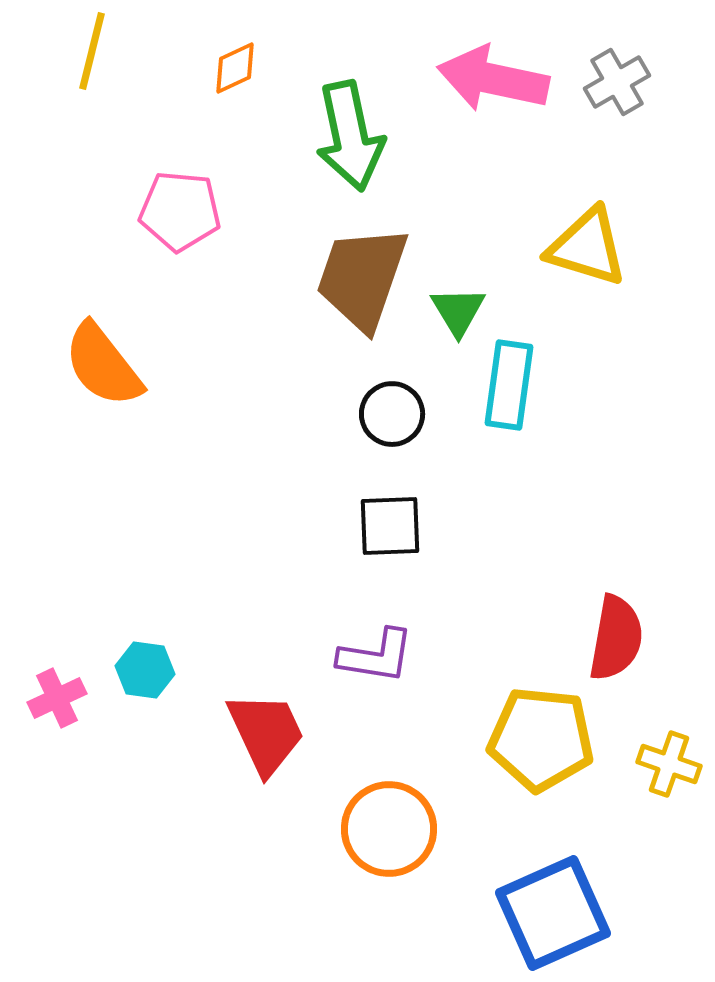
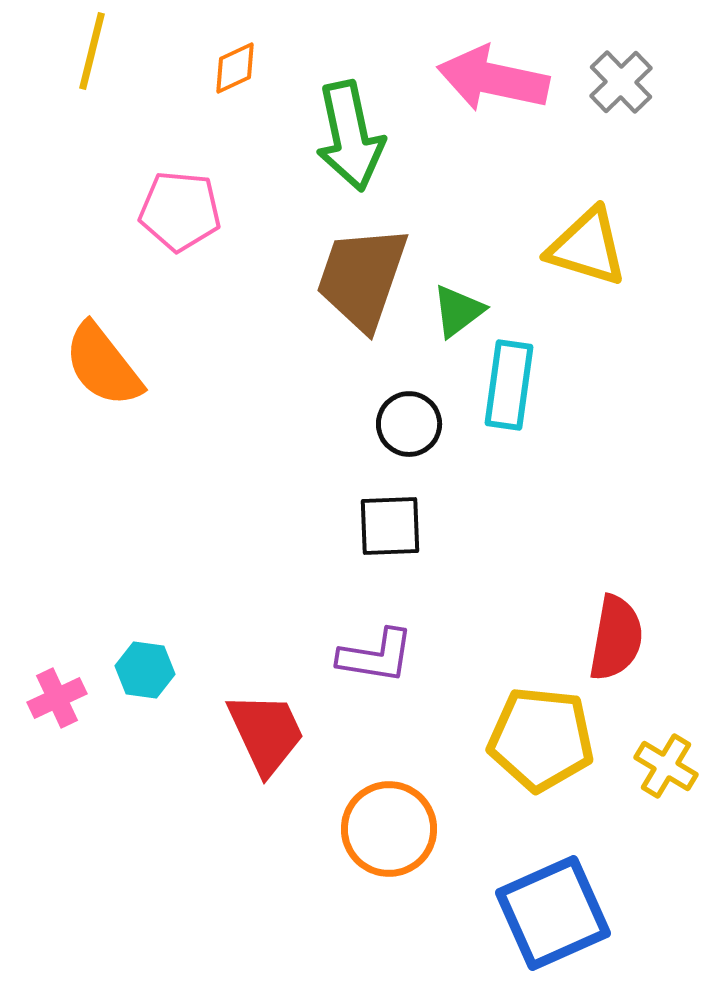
gray cross: moved 4 px right; rotated 14 degrees counterclockwise
green triangle: rotated 24 degrees clockwise
black circle: moved 17 px right, 10 px down
yellow cross: moved 3 px left, 2 px down; rotated 12 degrees clockwise
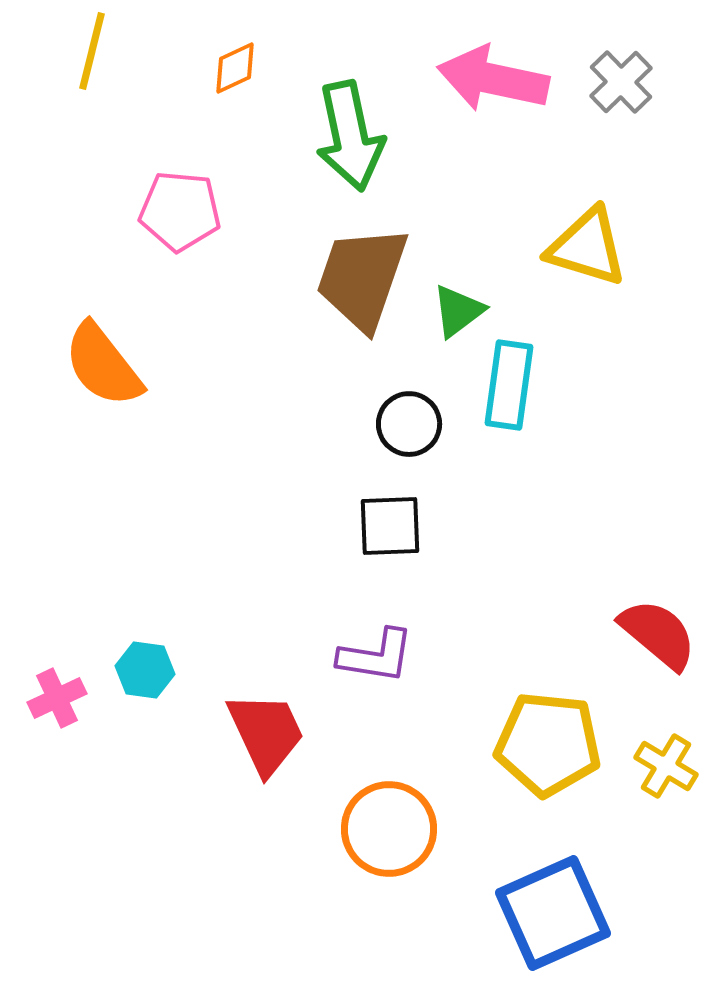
red semicircle: moved 42 px right, 4 px up; rotated 60 degrees counterclockwise
yellow pentagon: moved 7 px right, 5 px down
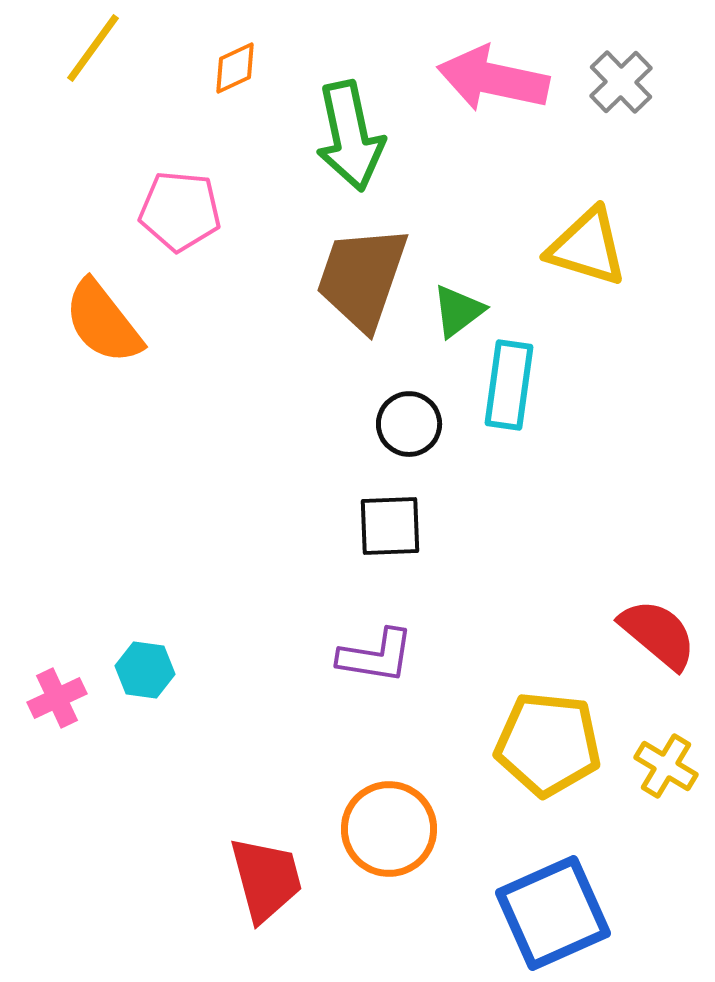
yellow line: moved 1 px right, 3 px up; rotated 22 degrees clockwise
orange semicircle: moved 43 px up
red trapezoid: moved 146 px down; rotated 10 degrees clockwise
